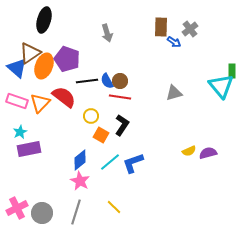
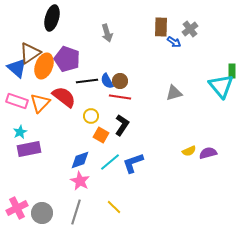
black ellipse: moved 8 px right, 2 px up
blue diamond: rotated 20 degrees clockwise
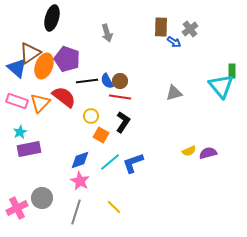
black L-shape: moved 1 px right, 3 px up
gray circle: moved 15 px up
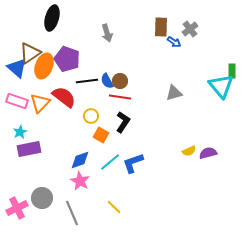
gray line: moved 4 px left, 1 px down; rotated 40 degrees counterclockwise
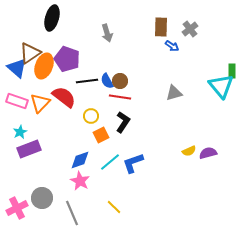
blue arrow: moved 2 px left, 4 px down
orange square: rotated 35 degrees clockwise
purple rectangle: rotated 10 degrees counterclockwise
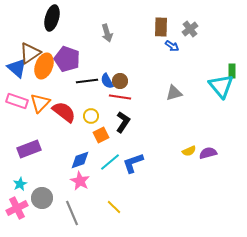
red semicircle: moved 15 px down
cyan star: moved 52 px down
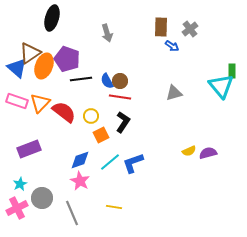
black line: moved 6 px left, 2 px up
yellow line: rotated 35 degrees counterclockwise
